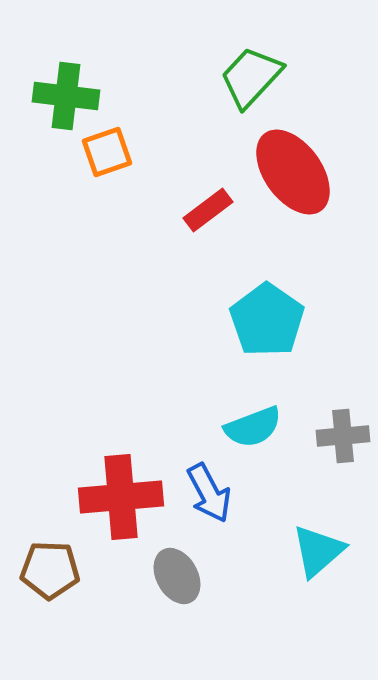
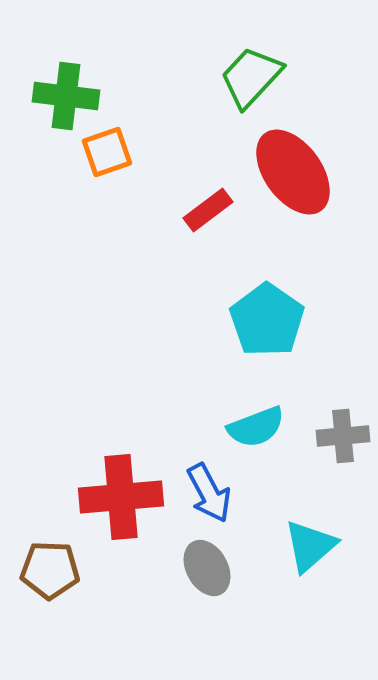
cyan semicircle: moved 3 px right
cyan triangle: moved 8 px left, 5 px up
gray ellipse: moved 30 px right, 8 px up
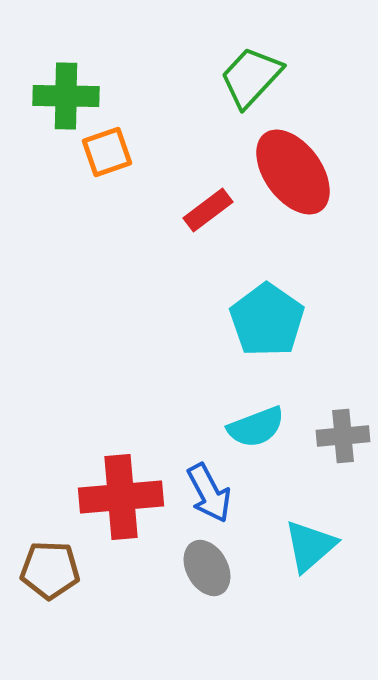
green cross: rotated 6 degrees counterclockwise
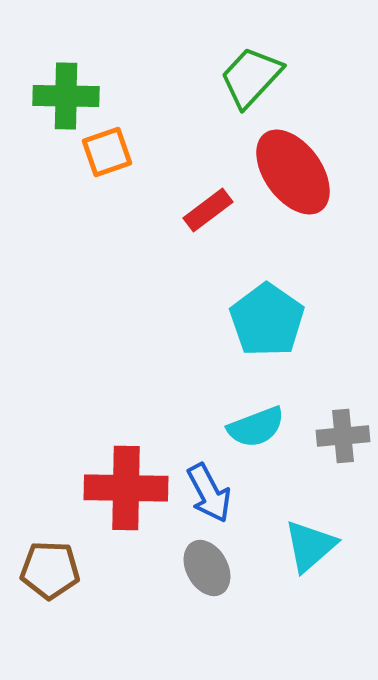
red cross: moved 5 px right, 9 px up; rotated 6 degrees clockwise
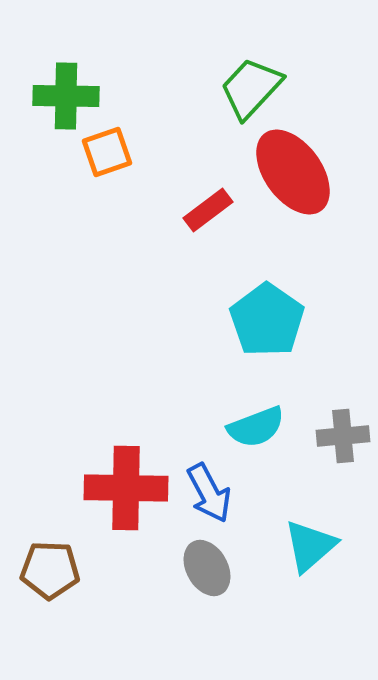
green trapezoid: moved 11 px down
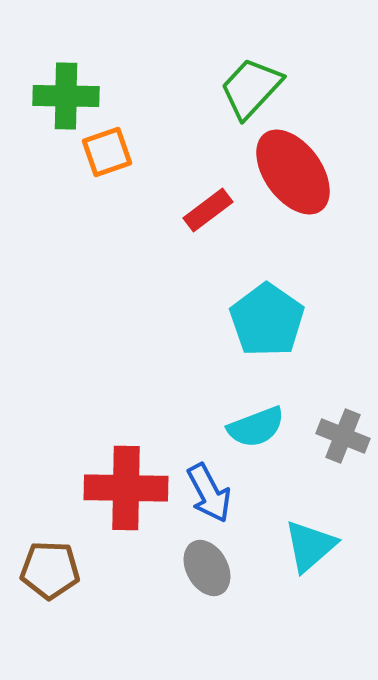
gray cross: rotated 27 degrees clockwise
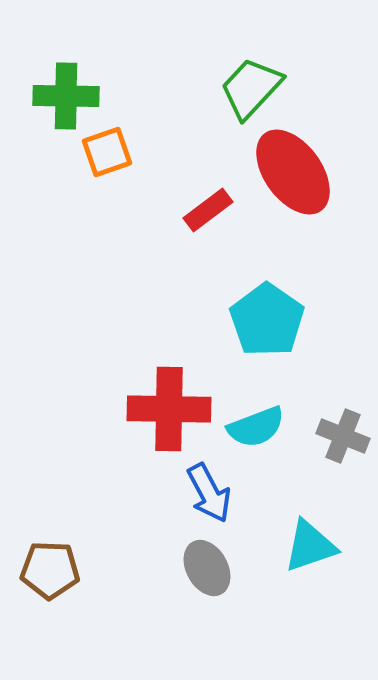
red cross: moved 43 px right, 79 px up
cyan triangle: rotated 22 degrees clockwise
